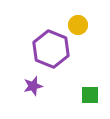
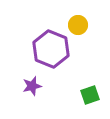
purple star: moved 1 px left
green square: rotated 18 degrees counterclockwise
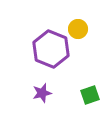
yellow circle: moved 4 px down
purple star: moved 10 px right, 7 px down
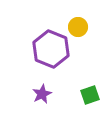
yellow circle: moved 2 px up
purple star: moved 1 px down; rotated 12 degrees counterclockwise
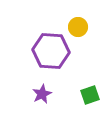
purple hexagon: moved 2 px down; rotated 18 degrees counterclockwise
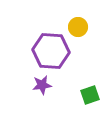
purple star: moved 9 px up; rotated 18 degrees clockwise
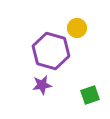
yellow circle: moved 1 px left, 1 px down
purple hexagon: rotated 12 degrees clockwise
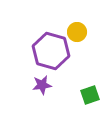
yellow circle: moved 4 px down
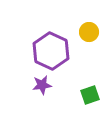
yellow circle: moved 12 px right
purple hexagon: rotated 9 degrees clockwise
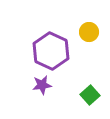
green square: rotated 24 degrees counterclockwise
